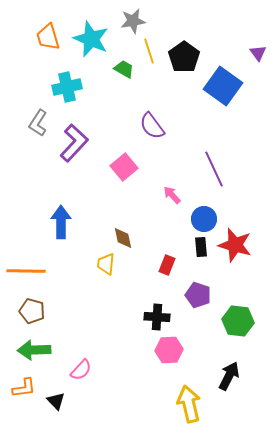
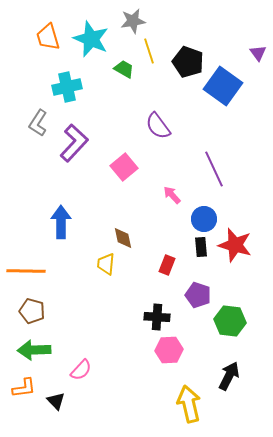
black pentagon: moved 4 px right, 5 px down; rotated 16 degrees counterclockwise
purple semicircle: moved 6 px right
green hexagon: moved 8 px left
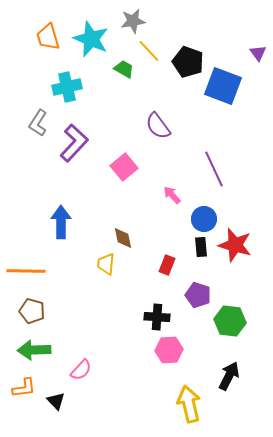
yellow line: rotated 25 degrees counterclockwise
blue square: rotated 15 degrees counterclockwise
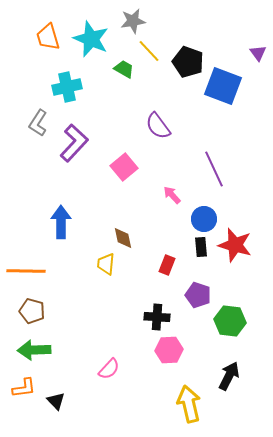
pink semicircle: moved 28 px right, 1 px up
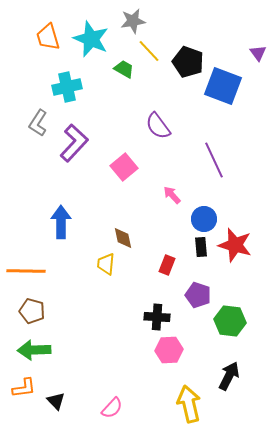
purple line: moved 9 px up
pink semicircle: moved 3 px right, 39 px down
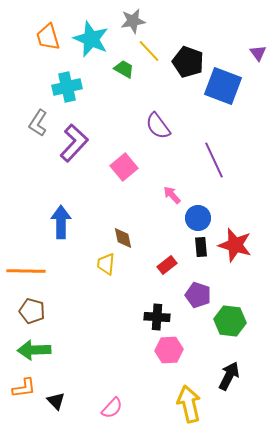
blue circle: moved 6 px left, 1 px up
red rectangle: rotated 30 degrees clockwise
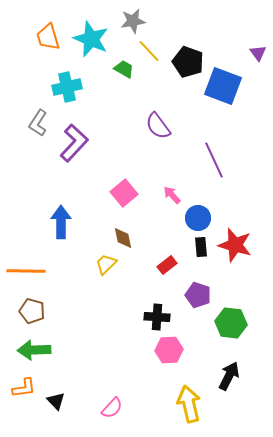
pink square: moved 26 px down
yellow trapezoid: rotated 40 degrees clockwise
green hexagon: moved 1 px right, 2 px down
